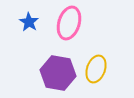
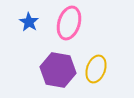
purple hexagon: moved 3 px up
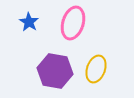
pink ellipse: moved 4 px right
purple hexagon: moved 3 px left, 1 px down
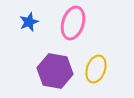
blue star: rotated 18 degrees clockwise
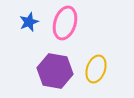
pink ellipse: moved 8 px left
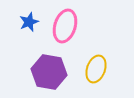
pink ellipse: moved 3 px down
purple hexagon: moved 6 px left, 1 px down
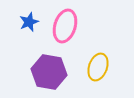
yellow ellipse: moved 2 px right, 2 px up
